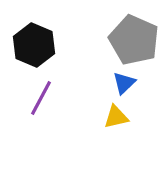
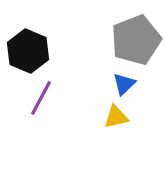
gray pentagon: moved 2 px right; rotated 27 degrees clockwise
black hexagon: moved 6 px left, 6 px down
blue triangle: moved 1 px down
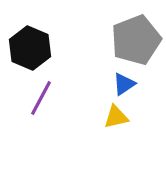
black hexagon: moved 2 px right, 3 px up
blue triangle: rotated 10 degrees clockwise
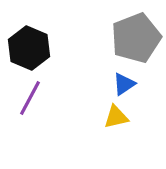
gray pentagon: moved 2 px up
black hexagon: moved 1 px left
purple line: moved 11 px left
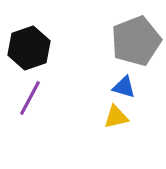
gray pentagon: moved 3 px down
black hexagon: rotated 18 degrees clockwise
blue triangle: moved 3 px down; rotated 50 degrees clockwise
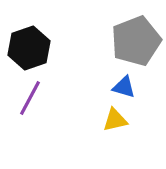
yellow triangle: moved 1 px left, 3 px down
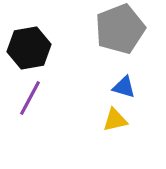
gray pentagon: moved 16 px left, 12 px up
black hexagon: rotated 9 degrees clockwise
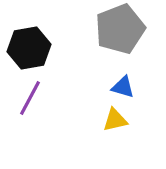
blue triangle: moved 1 px left
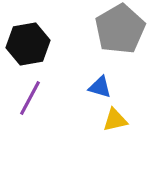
gray pentagon: rotated 9 degrees counterclockwise
black hexagon: moved 1 px left, 4 px up
blue triangle: moved 23 px left
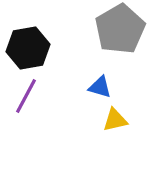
black hexagon: moved 4 px down
purple line: moved 4 px left, 2 px up
